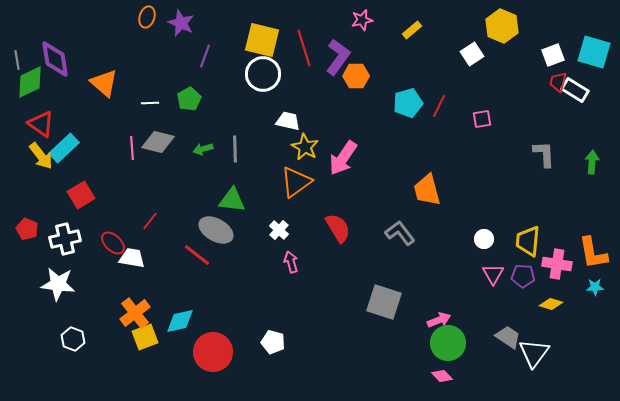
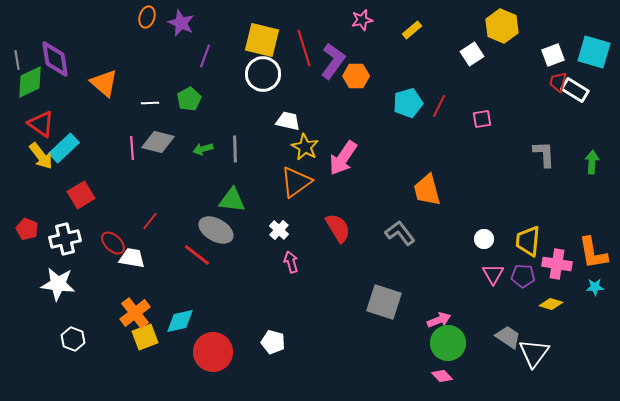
purple L-shape at (338, 57): moved 5 px left, 4 px down
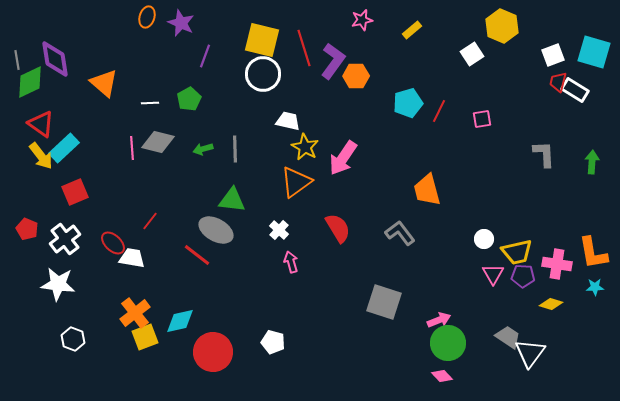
red line at (439, 106): moved 5 px down
red square at (81, 195): moved 6 px left, 3 px up; rotated 8 degrees clockwise
white cross at (65, 239): rotated 24 degrees counterclockwise
yellow trapezoid at (528, 241): moved 11 px left, 11 px down; rotated 108 degrees counterclockwise
white triangle at (534, 353): moved 4 px left
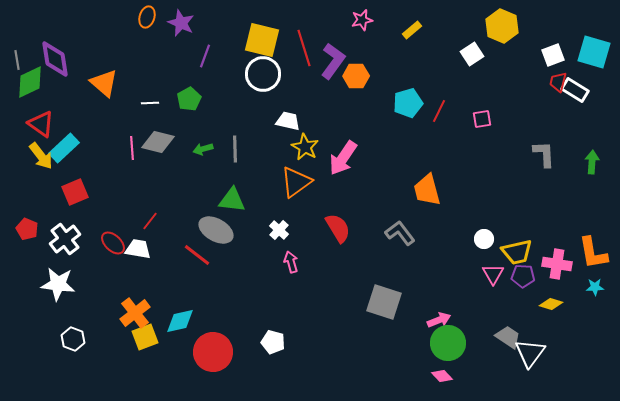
white trapezoid at (132, 258): moved 6 px right, 9 px up
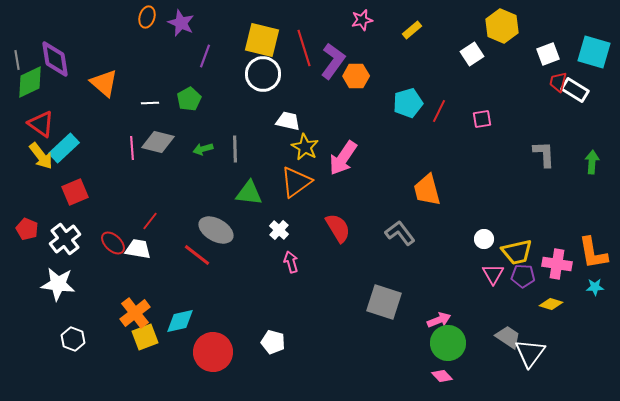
white square at (553, 55): moved 5 px left, 1 px up
green triangle at (232, 200): moved 17 px right, 7 px up
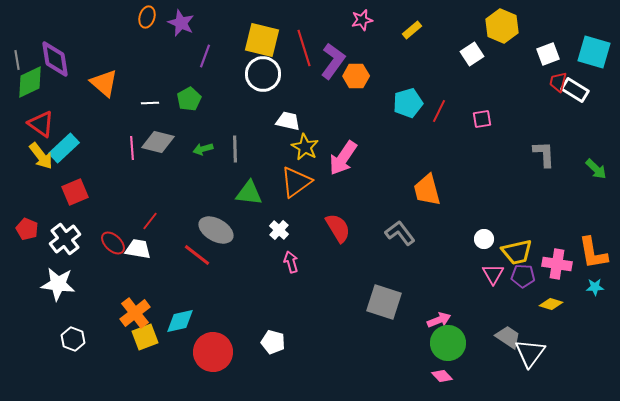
green arrow at (592, 162): moved 4 px right, 7 px down; rotated 130 degrees clockwise
